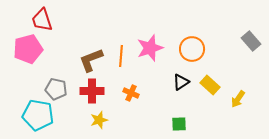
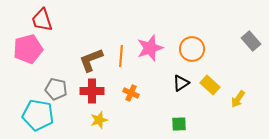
black triangle: moved 1 px down
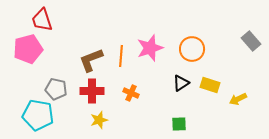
yellow rectangle: rotated 24 degrees counterclockwise
yellow arrow: rotated 30 degrees clockwise
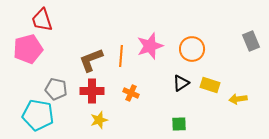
gray rectangle: rotated 18 degrees clockwise
pink star: moved 2 px up
yellow arrow: rotated 18 degrees clockwise
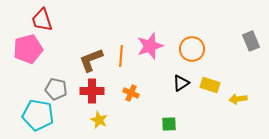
yellow star: rotated 30 degrees counterclockwise
green square: moved 10 px left
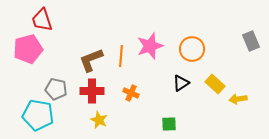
yellow rectangle: moved 5 px right, 1 px up; rotated 24 degrees clockwise
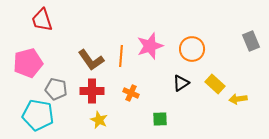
pink pentagon: moved 14 px down
brown L-shape: rotated 104 degrees counterclockwise
green square: moved 9 px left, 5 px up
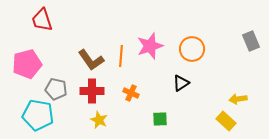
pink pentagon: moved 1 px left, 1 px down
yellow rectangle: moved 11 px right, 37 px down
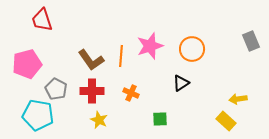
gray pentagon: rotated 15 degrees clockwise
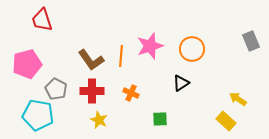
yellow arrow: rotated 42 degrees clockwise
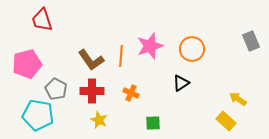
green square: moved 7 px left, 4 px down
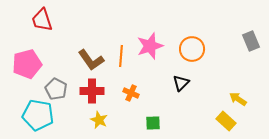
black triangle: rotated 12 degrees counterclockwise
